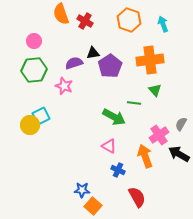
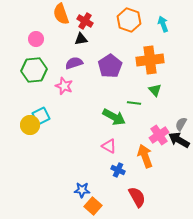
pink circle: moved 2 px right, 2 px up
black triangle: moved 12 px left, 14 px up
black arrow: moved 14 px up
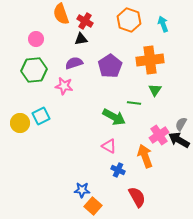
pink star: rotated 12 degrees counterclockwise
green triangle: rotated 16 degrees clockwise
yellow circle: moved 10 px left, 2 px up
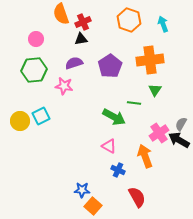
red cross: moved 2 px left, 1 px down; rotated 35 degrees clockwise
yellow circle: moved 2 px up
pink cross: moved 2 px up
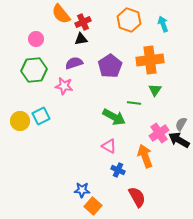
orange semicircle: rotated 20 degrees counterclockwise
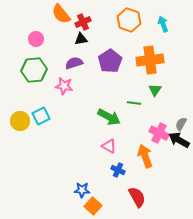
purple pentagon: moved 5 px up
green arrow: moved 5 px left
pink cross: rotated 30 degrees counterclockwise
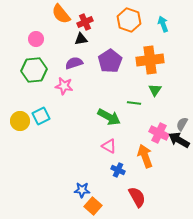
red cross: moved 2 px right
gray semicircle: moved 1 px right
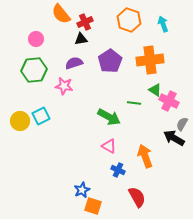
green triangle: rotated 32 degrees counterclockwise
pink cross: moved 10 px right, 32 px up
black arrow: moved 5 px left, 2 px up
blue star: rotated 28 degrees counterclockwise
orange square: rotated 24 degrees counterclockwise
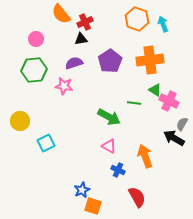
orange hexagon: moved 8 px right, 1 px up
cyan square: moved 5 px right, 27 px down
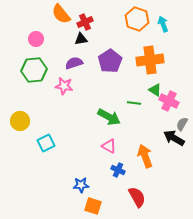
blue star: moved 1 px left, 5 px up; rotated 21 degrees clockwise
